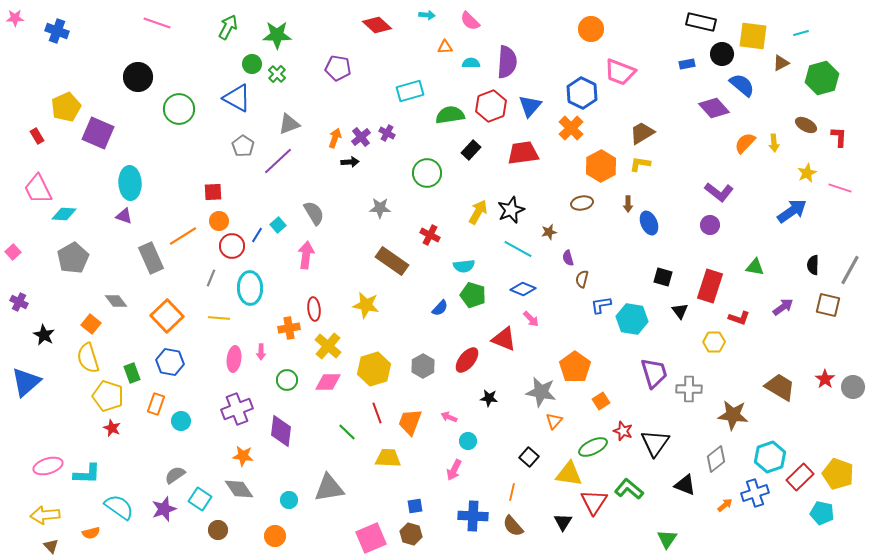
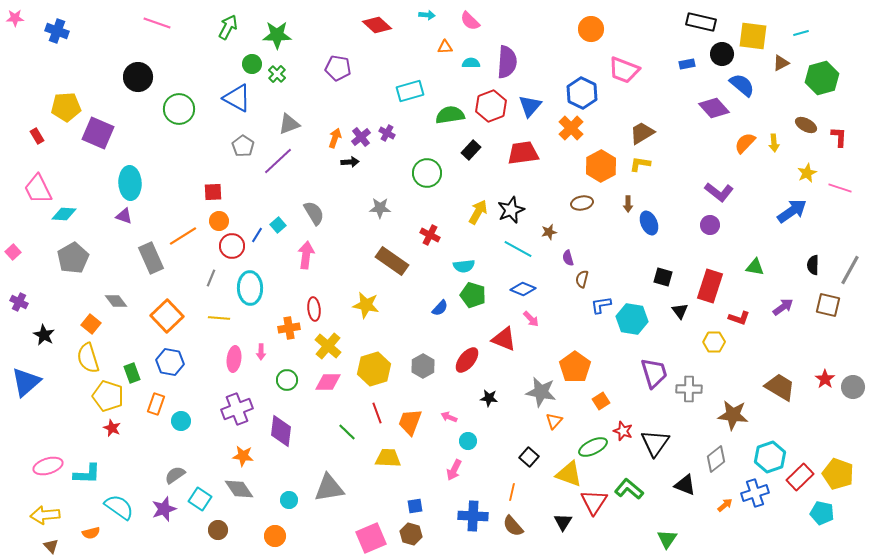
pink trapezoid at (620, 72): moved 4 px right, 2 px up
yellow pentagon at (66, 107): rotated 20 degrees clockwise
yellow triangle at (569, 474): rotated 12 degrees clockwise
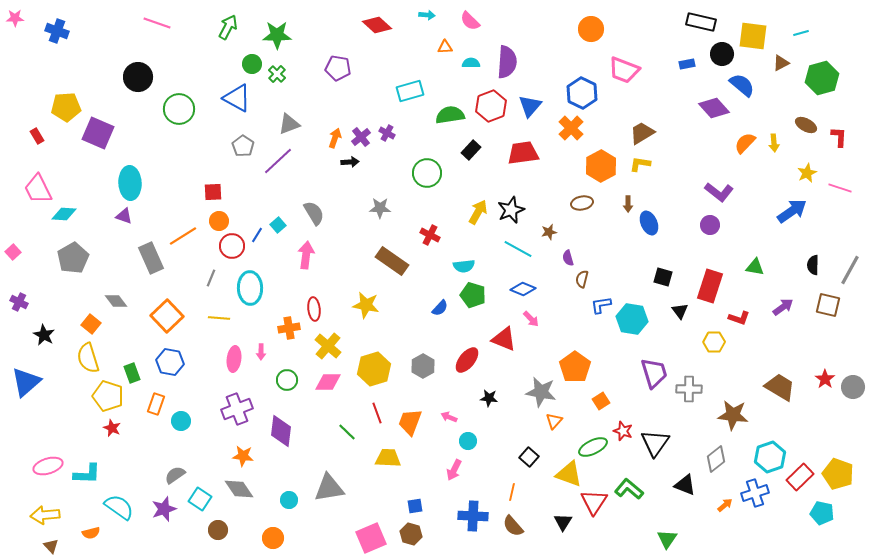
orange circle at (275, 536): moved 2 px left, 2 px down
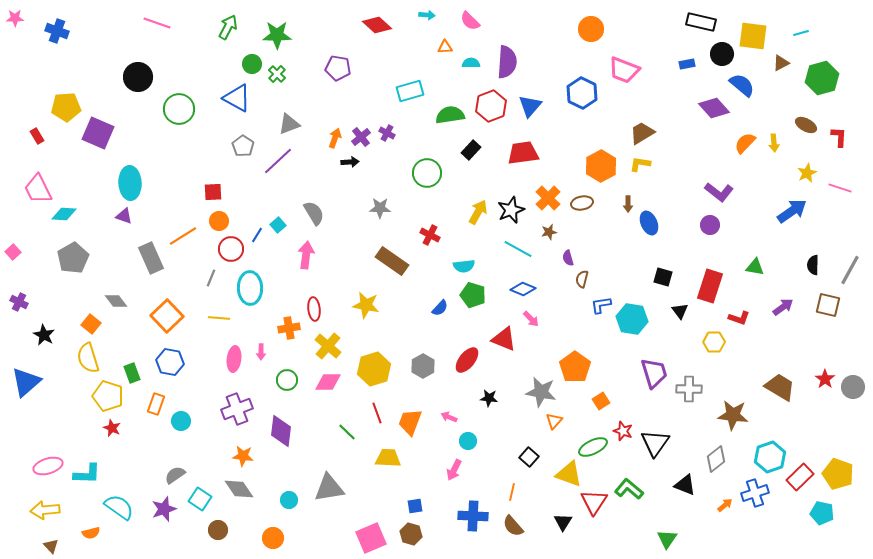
orange cross at (571, 128): moved 23 px left, 70 px down
red circle at (232, 246): moved 1 px left, 3 px down
yellow arrow at (45, 515): moved 5 px up
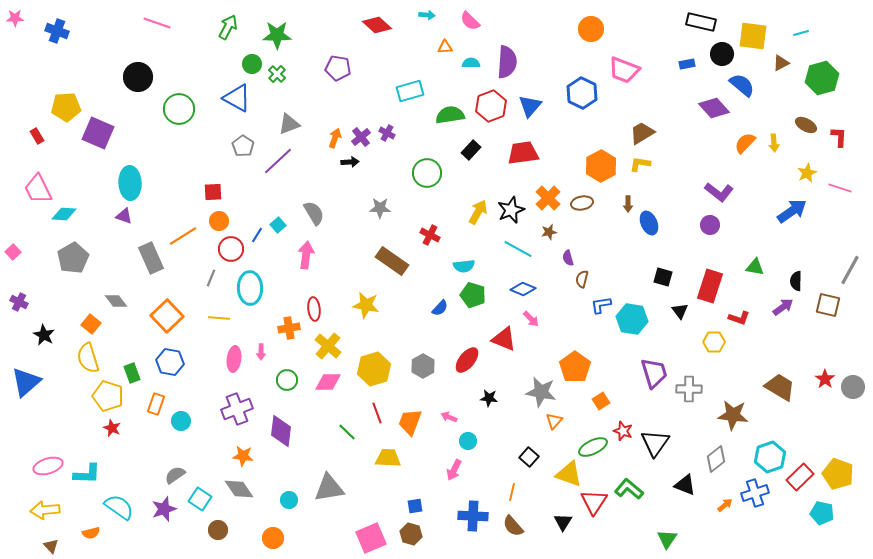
black semicircle at (813, 265): moved 17 px left, 16 px down
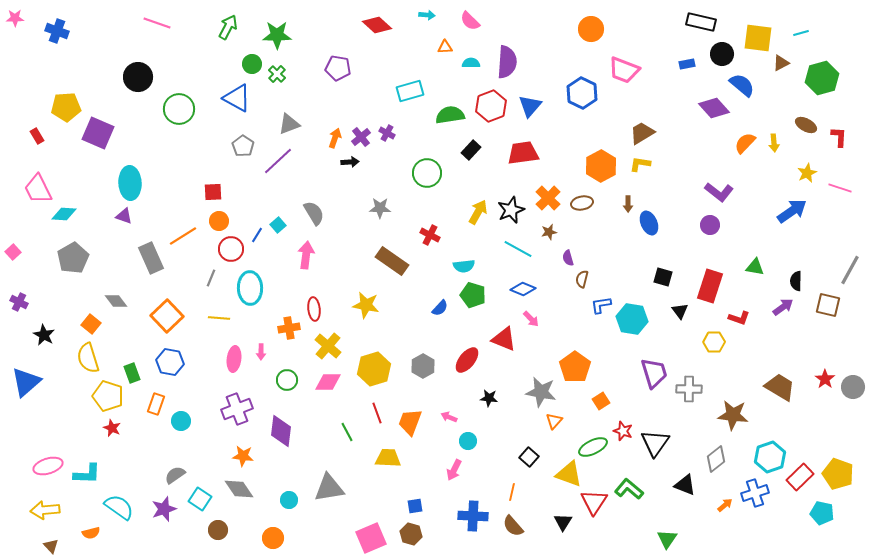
yellow square at (753, 36): moved 5 px right, 2 px down
green line at (347, 432): rotated 18 degrees clockwise
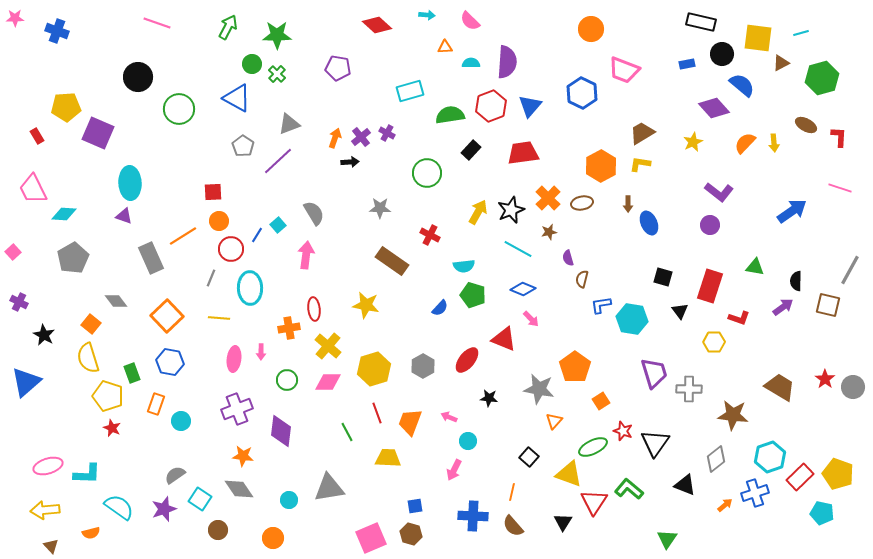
yellow star at (807, 173): moved 114 px left, 31 px up
pink trapezoid at (38, 189): moved 5 px left
gray star at (541, 392): moved 2 px left, 3 px up
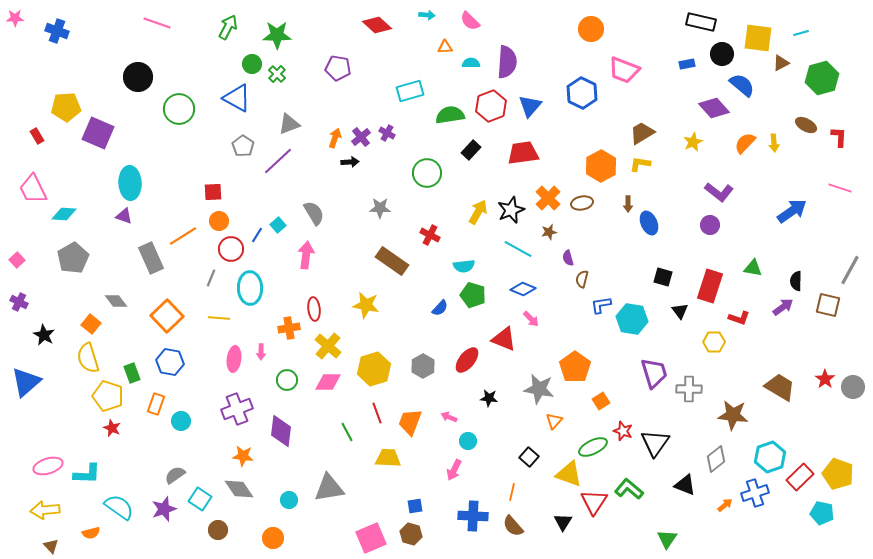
pink square at (13, 252): moved 4 px right, 8 px down
green triangle at (755, 267): moved 2 px left, 1 px down
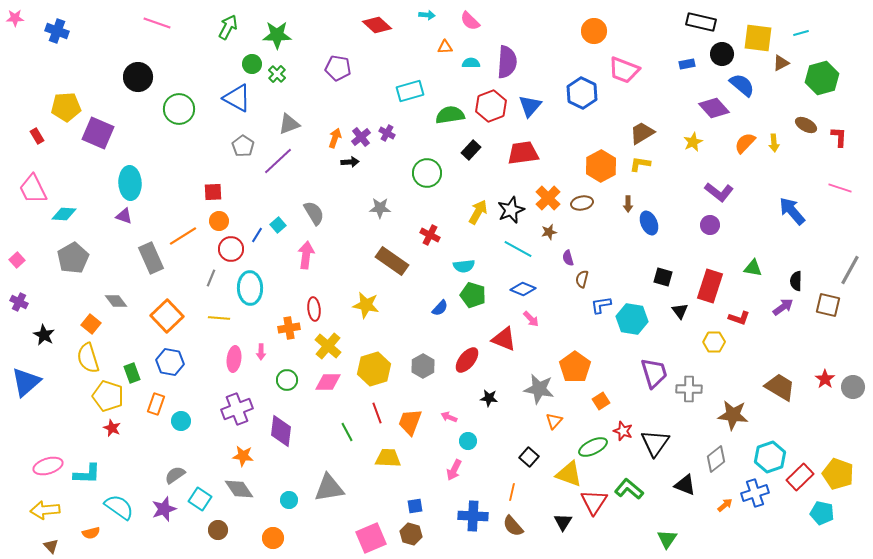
orange circle at (591, 29): moved 3 px right, 2 px down
blue arrow at (792, 211): rotated 96 degrees counterclockwise
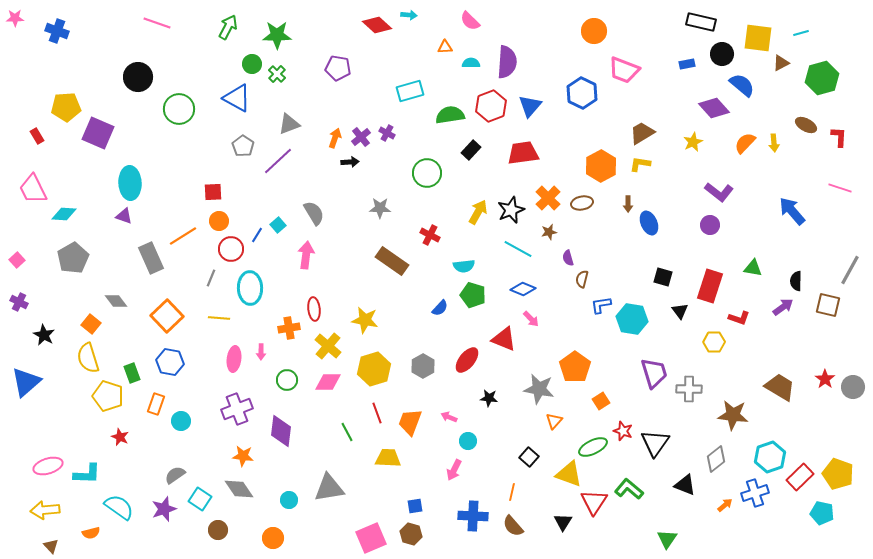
cyan arrow at (427, 15): moved 18 px left
yellow star at (366, 305): moved 1 px left, 15 px down
red star at (112, 428): moved 8 px right, 9 px down
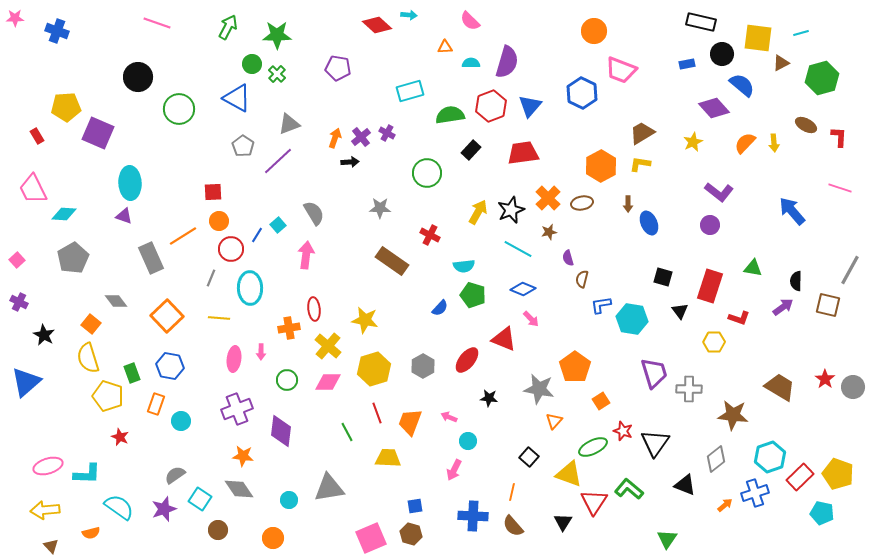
purple semicircle at (507, 62): rotated 12 degrees clockwise
pink trapezoid at (624, 70): moved 3 px left
blue hexagon at (170, 362): moved 4 px down
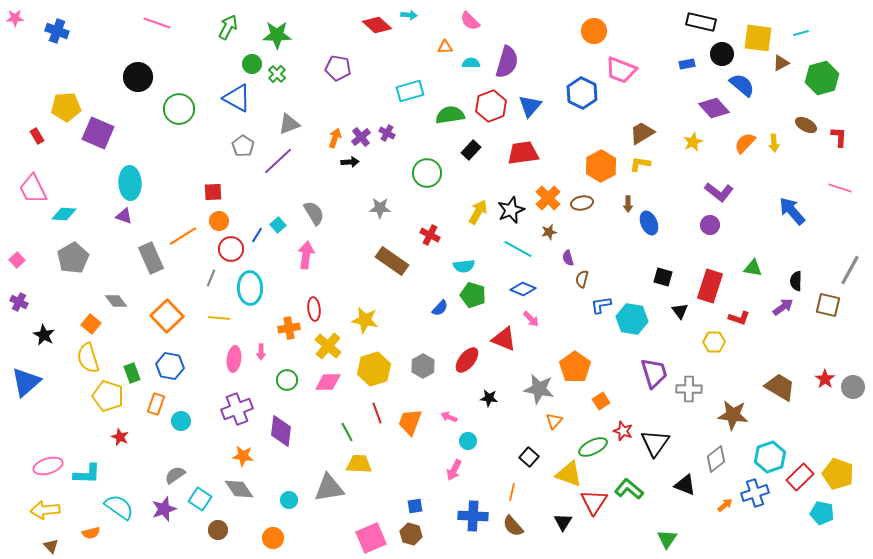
yellow trapezoid at (388, 458): moved 29 px left, 6 px down
